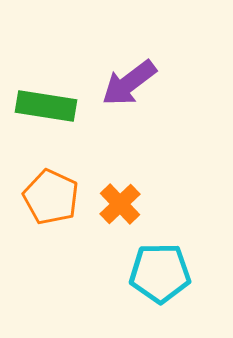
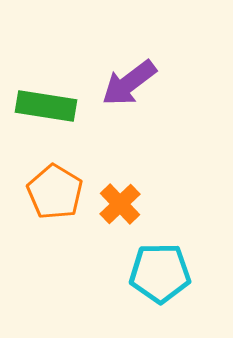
orange pentagon: moved 4 px right, 5 px up; rotated 6 degrees clockwise
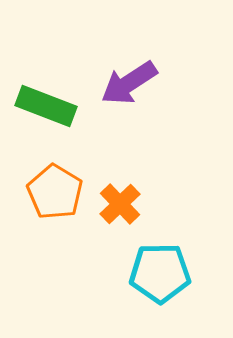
purple arrow: rotated 4 degrees clockwise
green rectangle: rotated 12 degrees clockwise
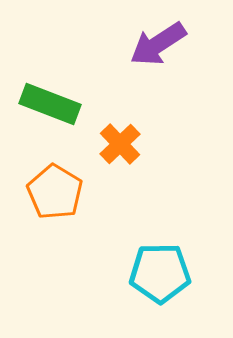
purple arrow: moved 29 px right, 39 px up
green rectangle: moved 4 px right, 2 px up
orange cross: moved 60 px up
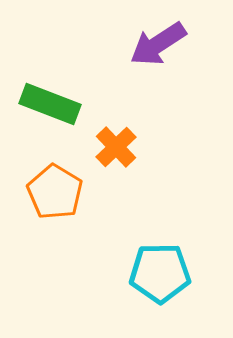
orange cross: moved 4 px left, 3 px down
